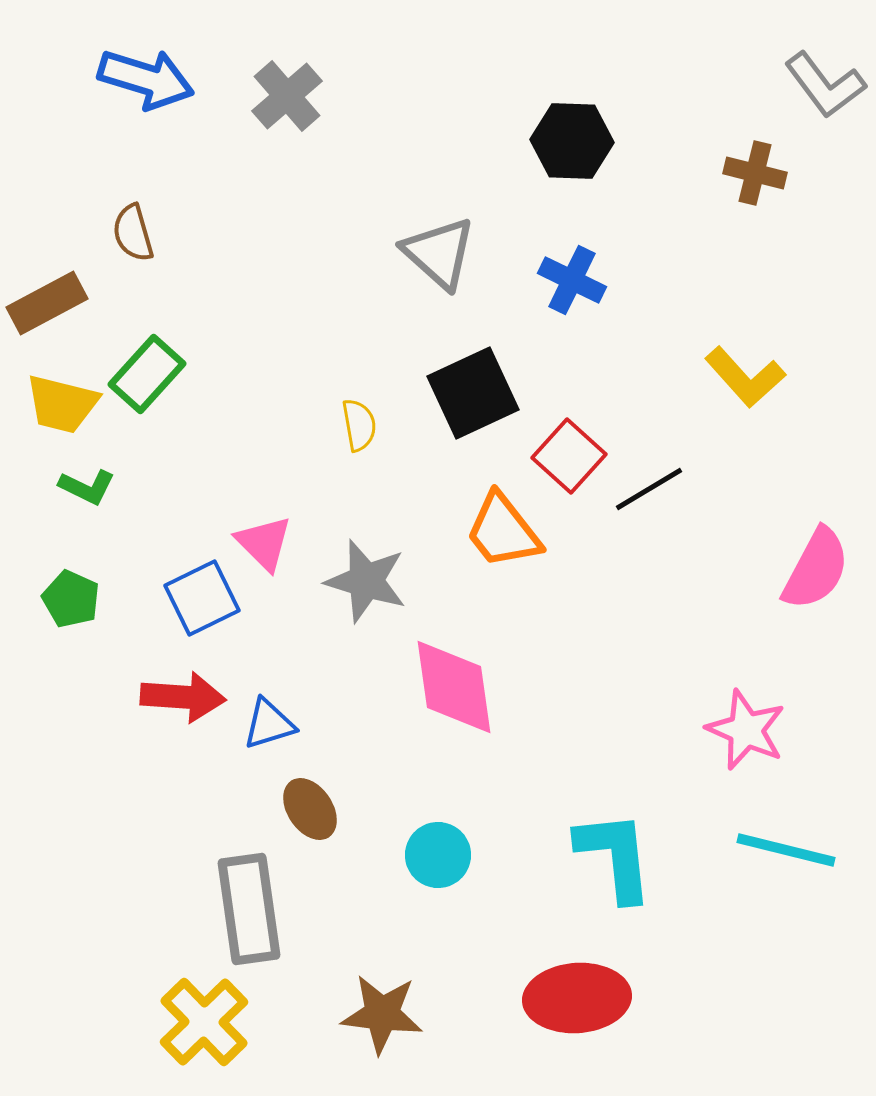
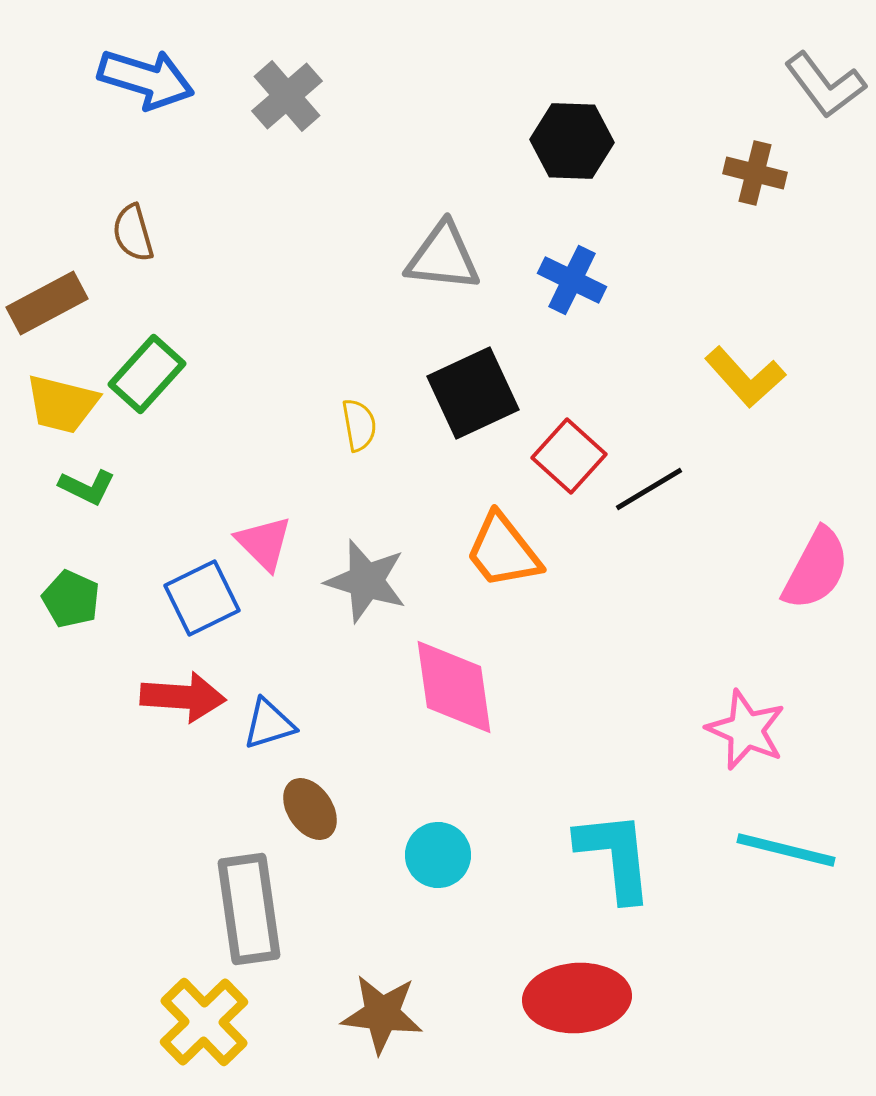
gray triangle: moved 4 px right, 4 px down; rotated 36 degrees counterclockwise
orange trapezoid: moved 20 px down
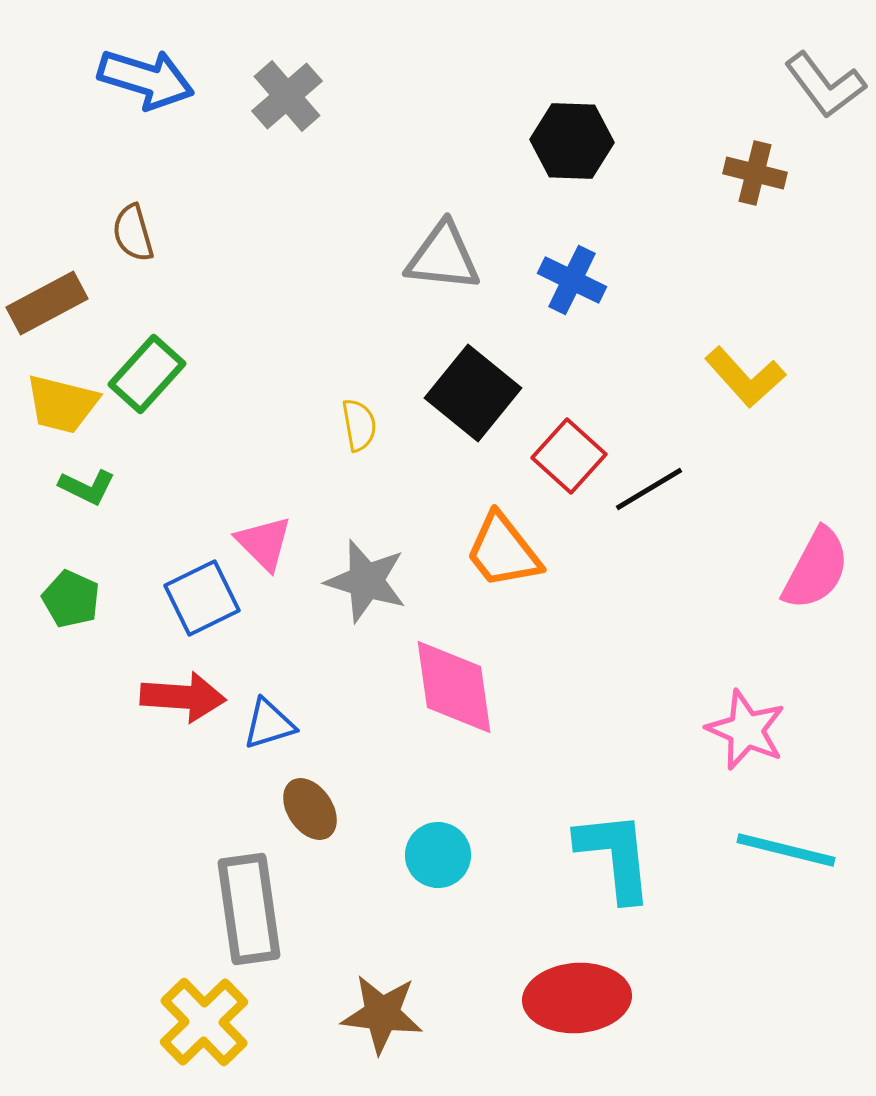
black square: rotated 26 degrees counterclockwise
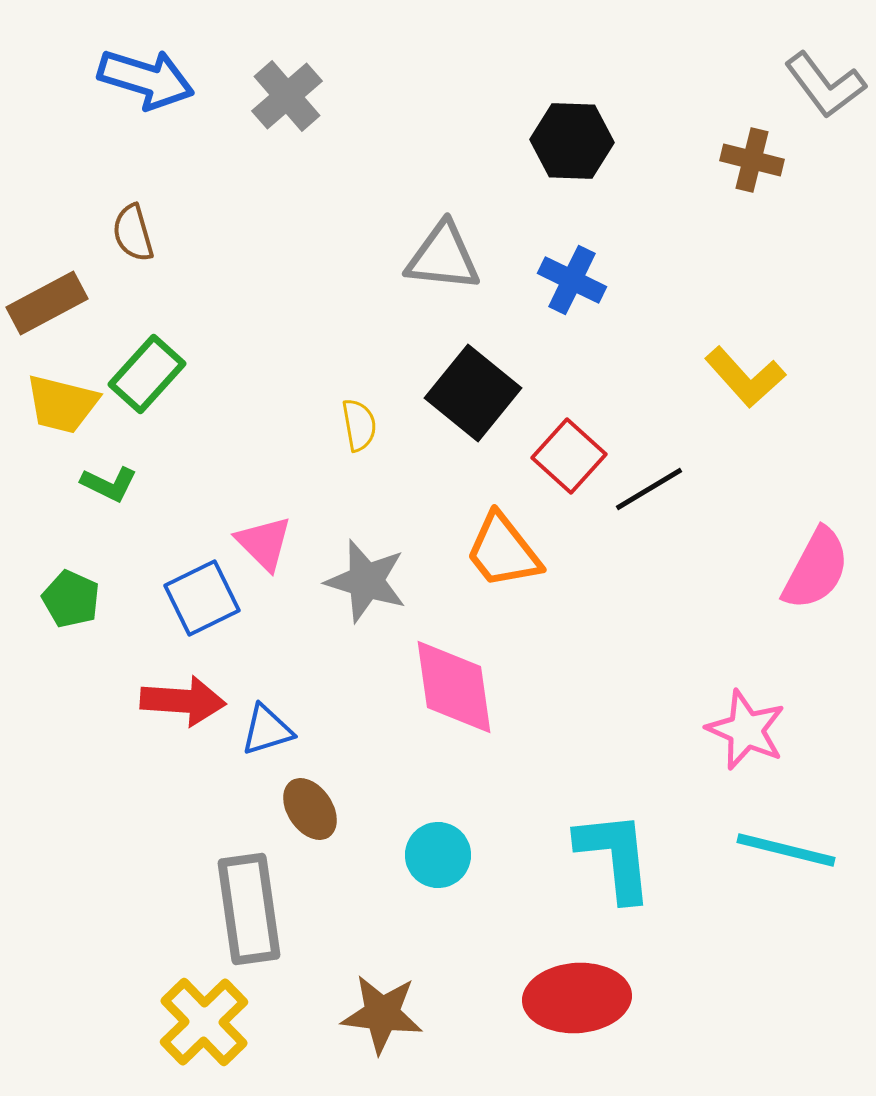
brown cross: moved 3 px left, 13 px up
green L-shape: moved 22 px right, 3 px up
red arrow: moved 4 px down
blue triangle: moved 2 px left, 6 px down
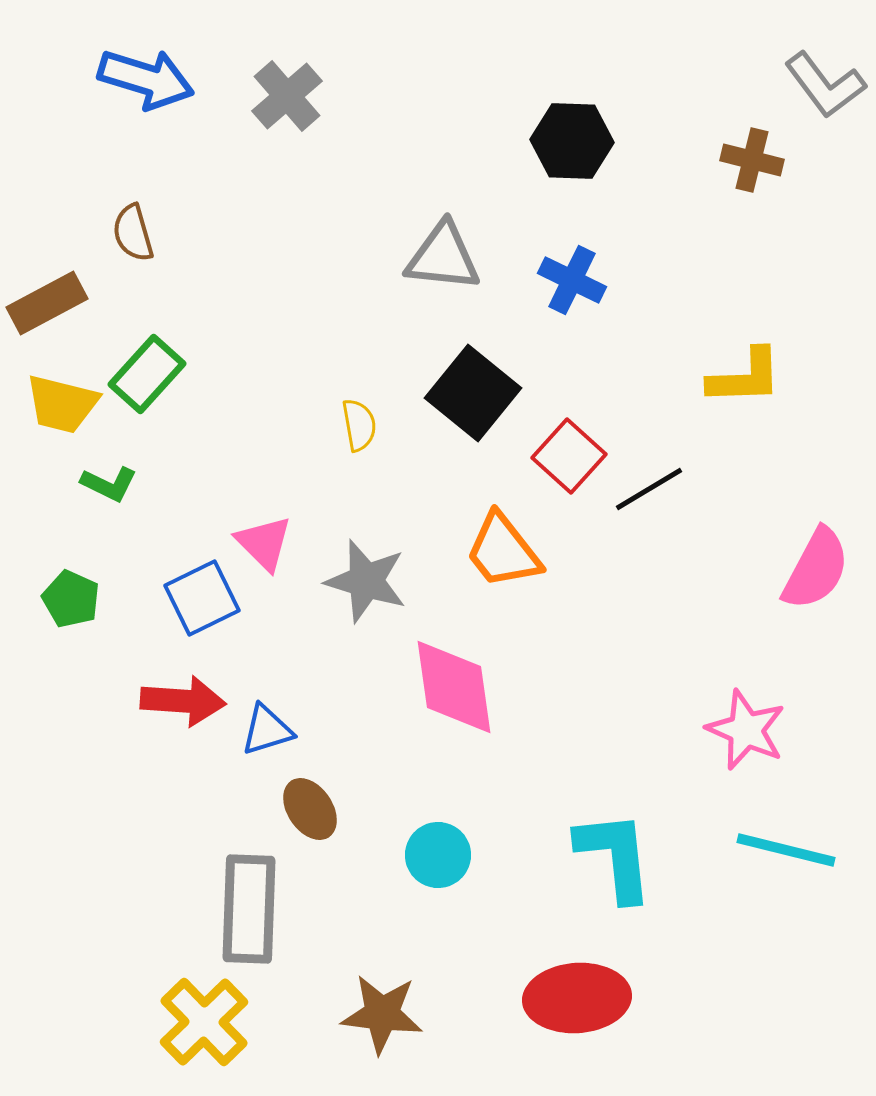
yellow L-shape: rotated 50 degrees counterclockwise
gray rectangle: rotated 10 degrees clockwise
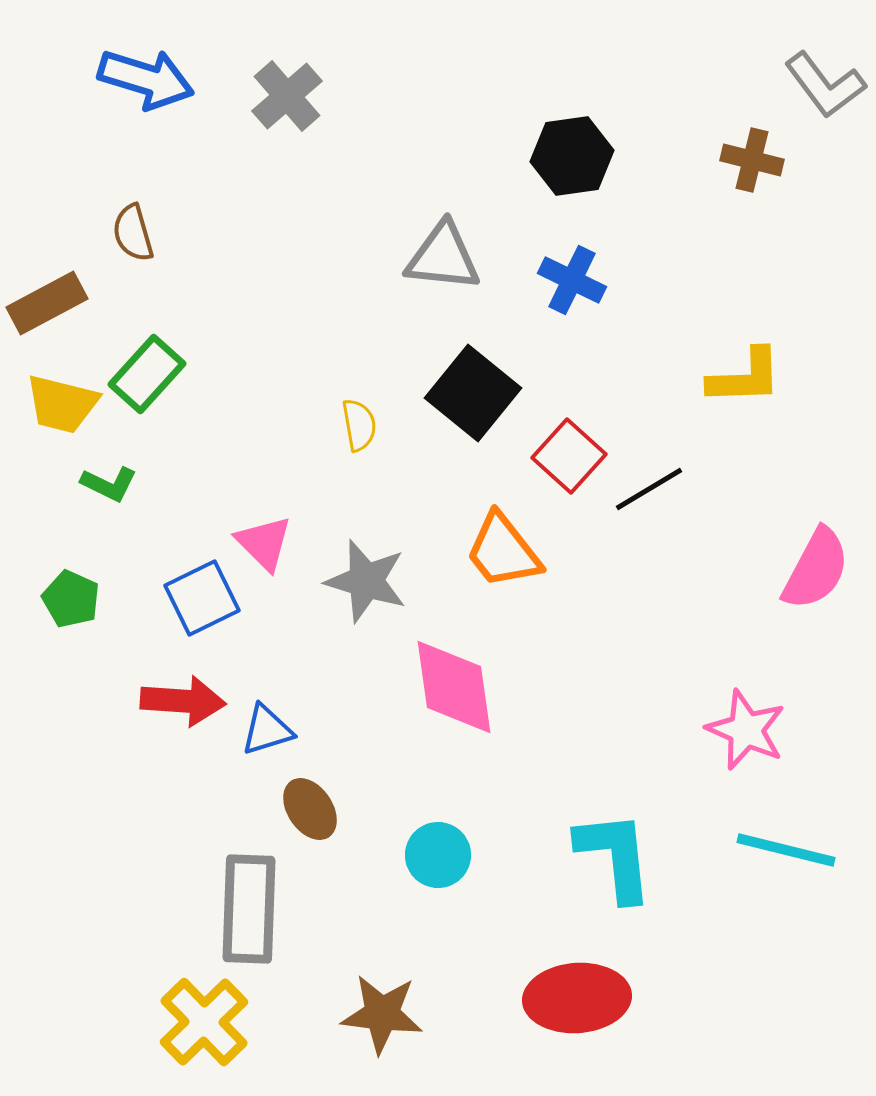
black hexagon: moved 15 px down; rotated 10 degrees counterclockwise
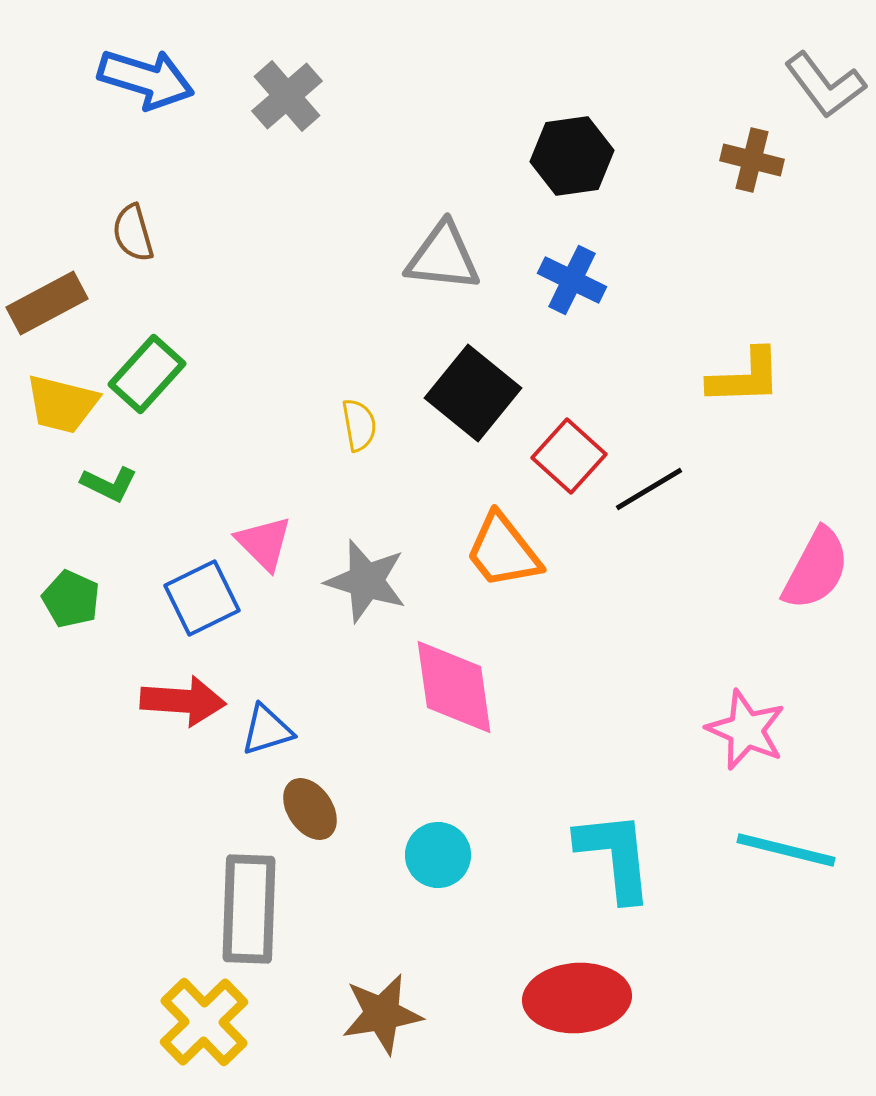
brown star: rotated 16 degrees counterclockwise
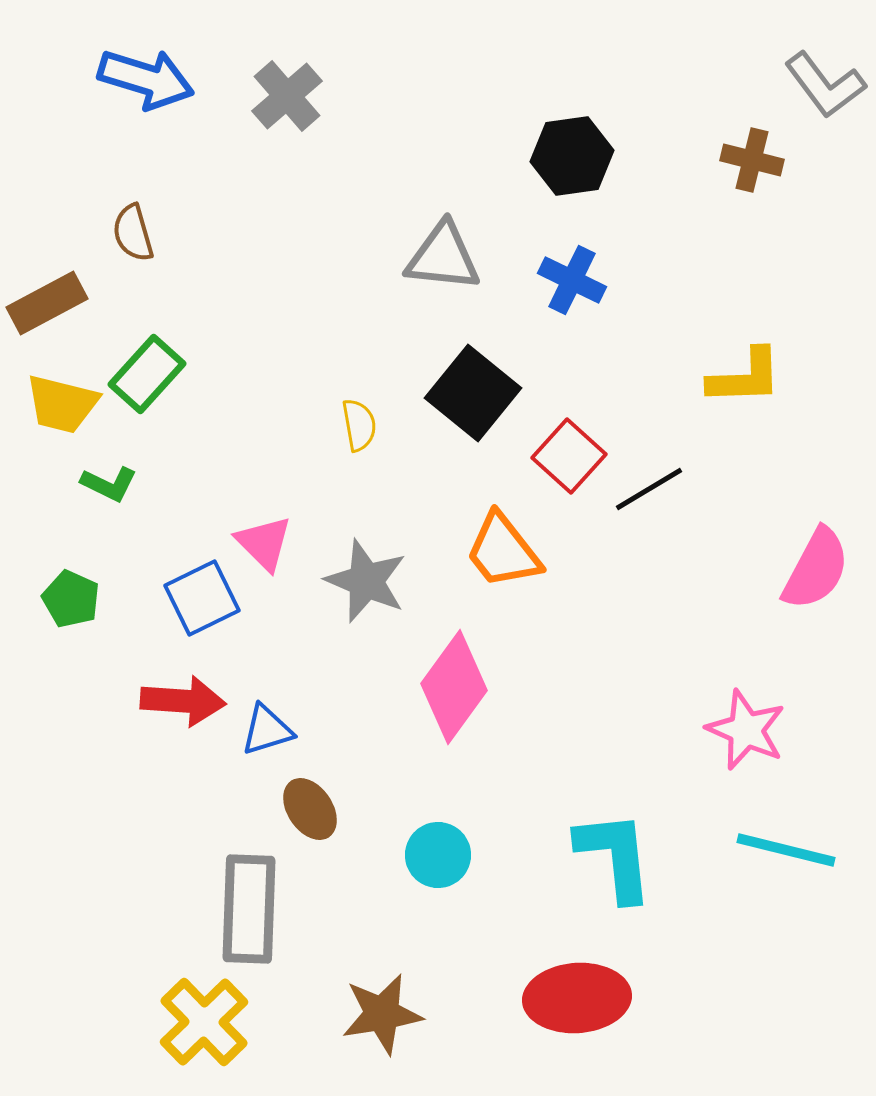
gray star: rotated 6 degrees clockwise
pink diamond: rotated 44 degrees clockwise
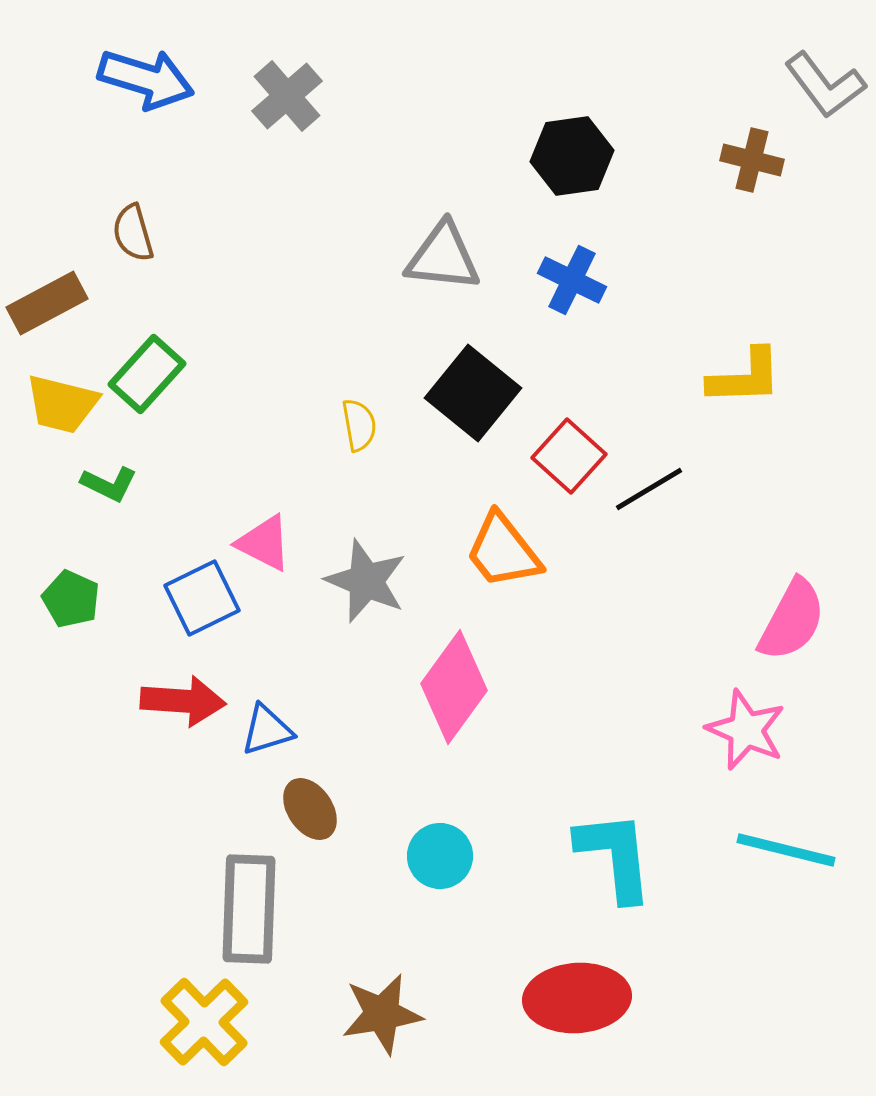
pink triangle: rotated 18 degrees counterclockwise
pink semicircle: moved 24 px left, 51 px down
cyan circle: moved 2 px right, 1 px down
